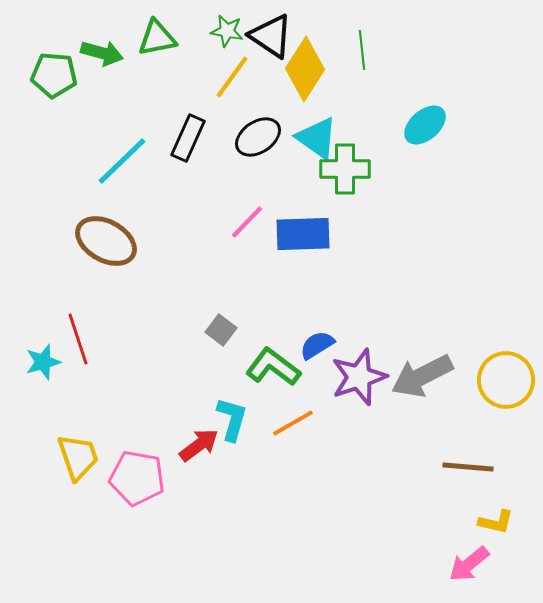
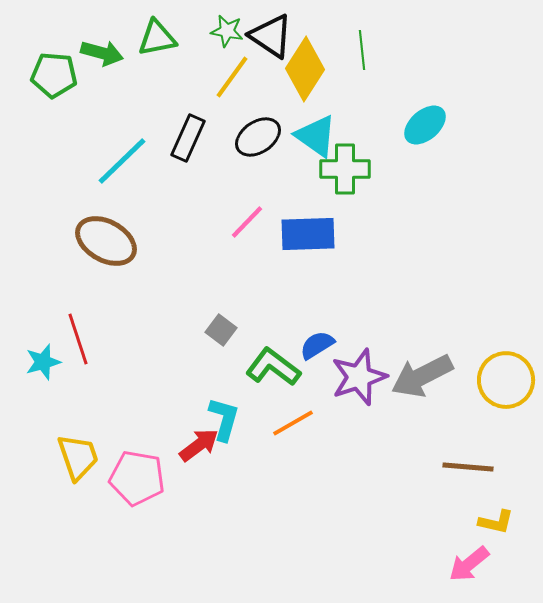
cyan triangle: moved 1 px left, 2 px up
blue rectangle: moved 5 px right
cyan L-shape: moved 8 px left
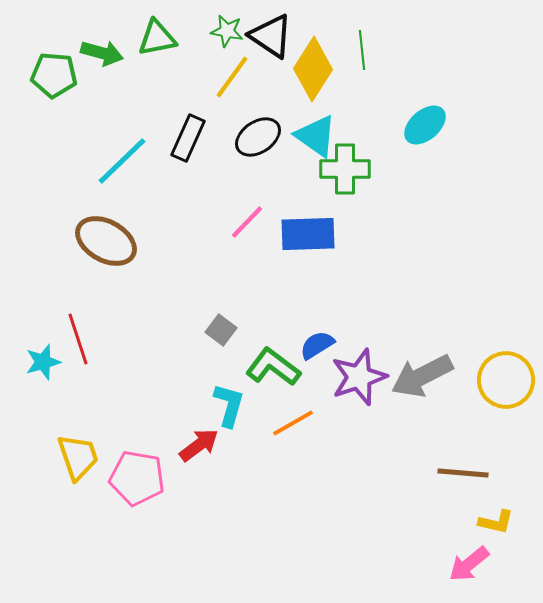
yellow diamond: moved 8 px right
cyan L-shape: moved 5 px right, 14 px up
brown line: moved 5 px left, 6 px down
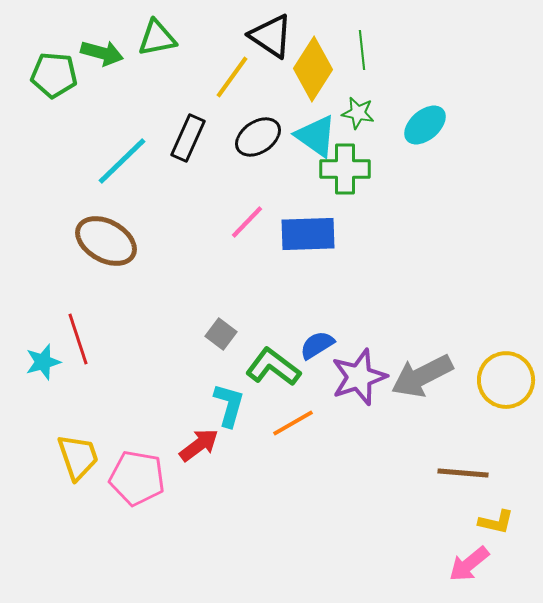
green star: moved 131 px right, 82 px down
gray square: moved 4 px down
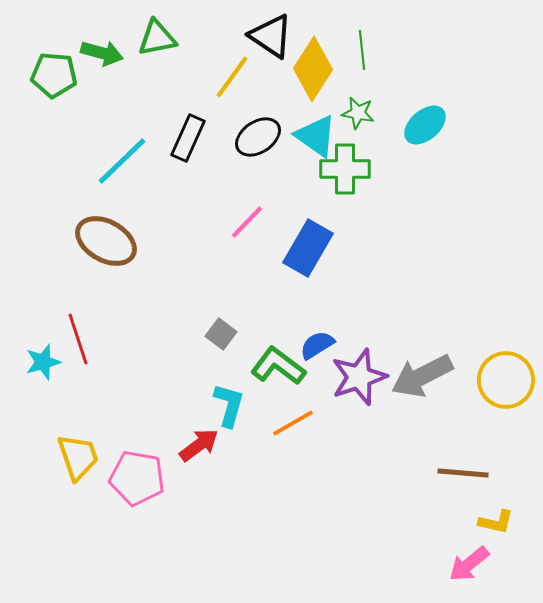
blue rectangle: moved 14 px down; rotated 58 degrees counterclockwise
green L-shape: moved 5 px right, 1 px up
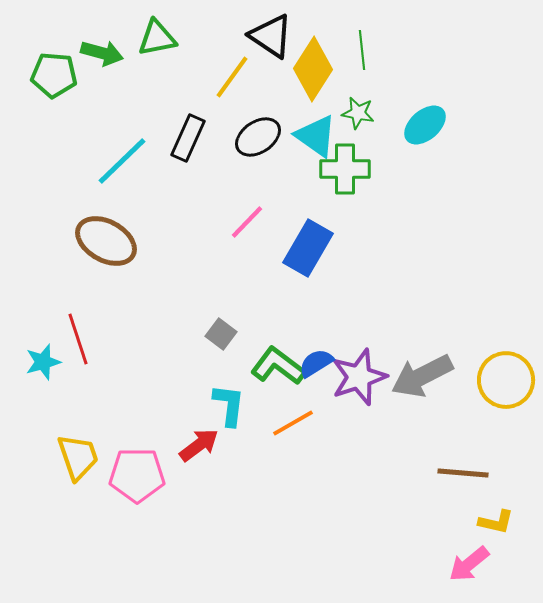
blue semicircle: moved 1 px left, 18 px down
cyan L-shape: rotated 9 degrees counterclockwise
pink pentagon: moved 3 px up; rotated 10 degrees counterclockwise
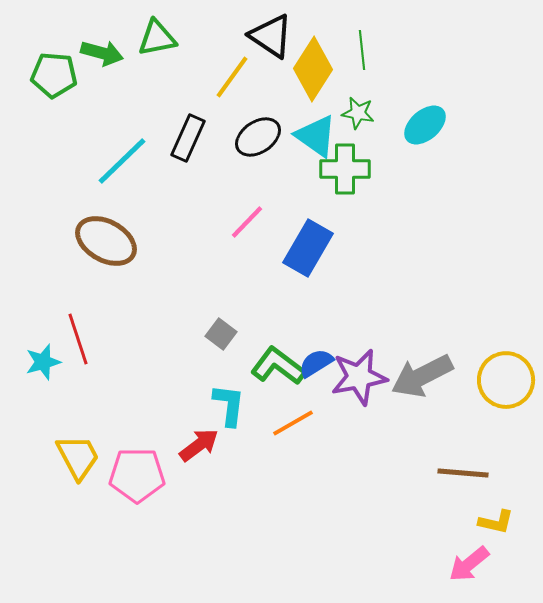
purple star: rotated 8 degrees clockwise
yellow trapezoid: rotated 9 degrees counterclockwise
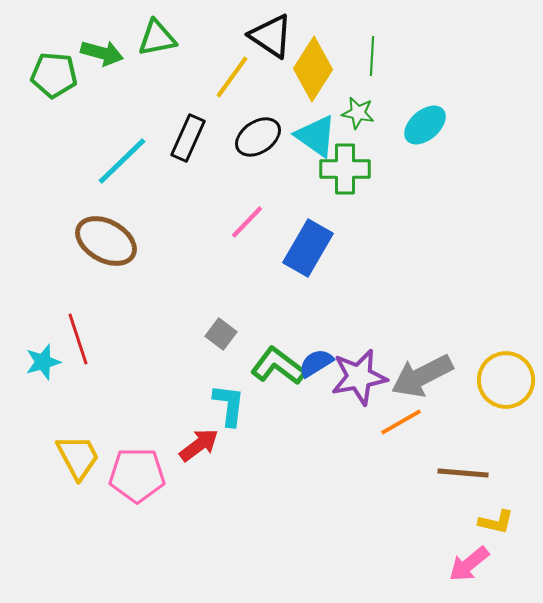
green line: moved 10 px right, 6 px down; rotated 9 degrees clockwise
orange line: moved 108 px right, 1 px up
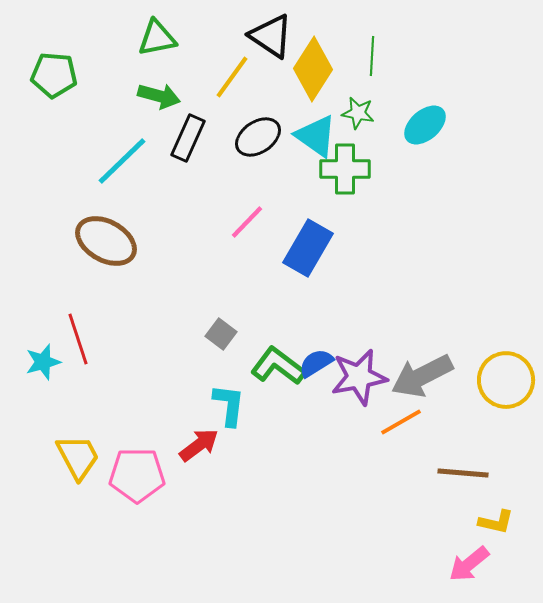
green arrow: moved 57 px right, 43 px down
